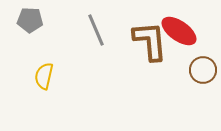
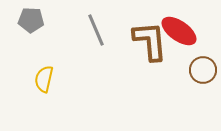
gray pentagon: moved 1 px right
yellow semicircle: moved 3 px down
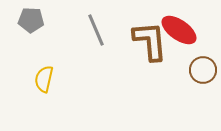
red ellipse: moved 1 px up
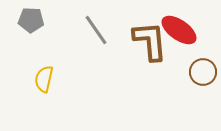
gray line: rotated 12 degrees counterclockwise
brown circle: moved 2 px down
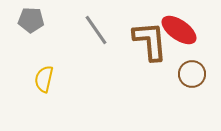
brown circle: moved 11 px left, 2 px down
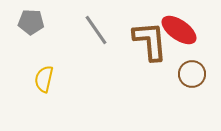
gray pentagon: moved 2 px down
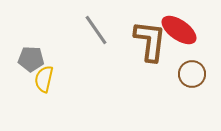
gray pentagon: moved 37 px down
brown L-shape: rotated 12 degrees clockwise
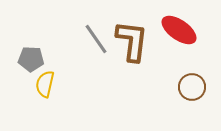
gray line: moved 9 px down
brown L-shape: moved 18 px left
brown circle: moved 13 px down
yellow semicircle: moved 1 px right, 5 px down
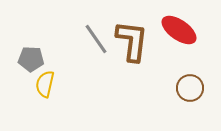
brown circle: moved 2 px left, 1 px down
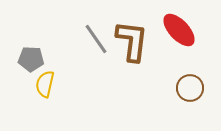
red ellipse: rotated 12 degrees clockwise
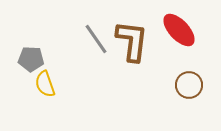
yellow semicircle: rotated 32 degrees counterclockwise
brown circle: moved 1 px left, 3 px up
